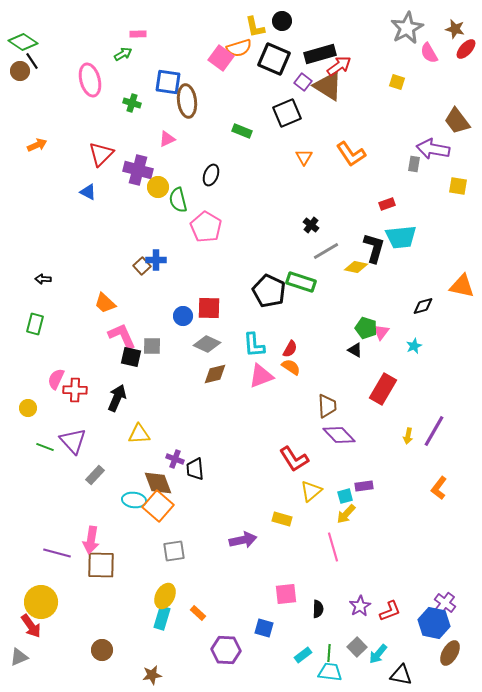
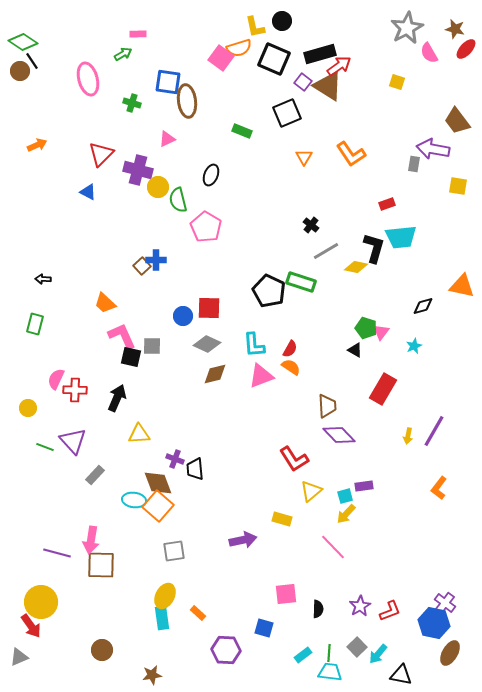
pink ellipse at (90, 80): moved 2 px left, 1 px up
pink line at (333, 547): rotated 28 degrees counterclockwise
cyan rectangle at (162, 618): rotated 25 degrees counterclockwise
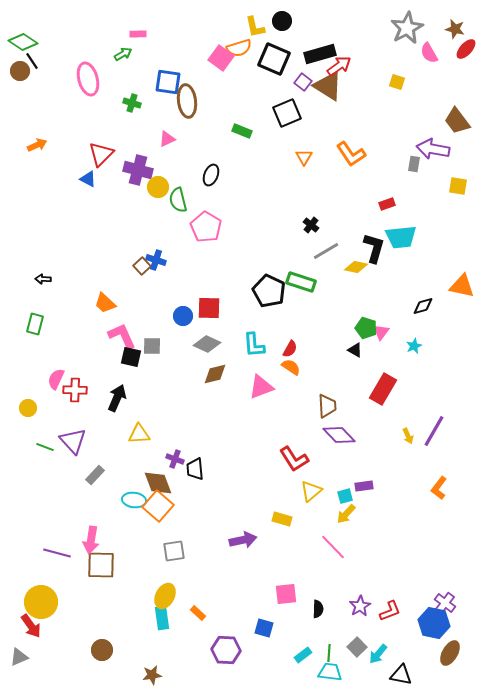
blue triangle at (88, 192): moved 13 px up
blue cross at (156, 260): rotated 18 degrees clockwise
pink triangle at (261, 376): moved 11 px down
yellow arrow at (408, 436): rotated 35 degrees counterclockwise
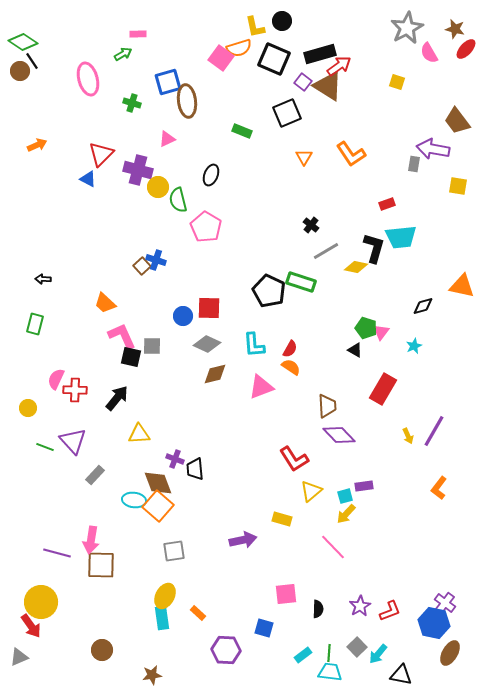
blue square at (168, 82): rotated 24 degrees counterclockwise
black arrow at (117, 398): rotated 16 degrees clockwise
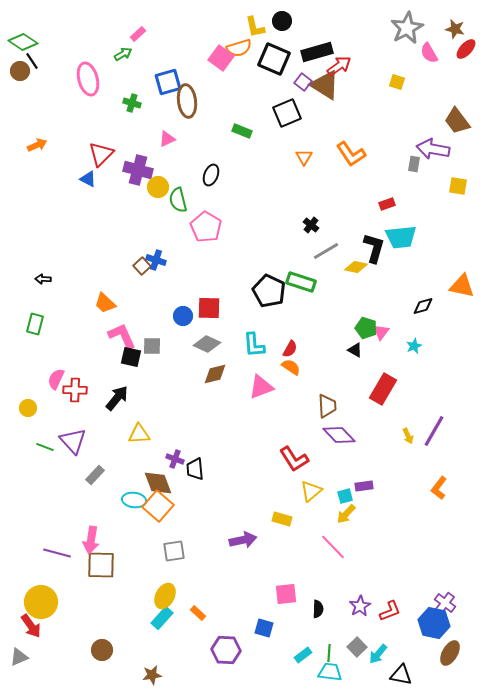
pink rectangle at (138, 34): rotated 42 degrees counterclockwise
black rectangle at (320, 54): moved 3 px left, 2 px up
brown triangle at (328, 86): moved 3 px left, 1 px up
cyan rectangle at (162, 618): rotated 50 degrees clockwise
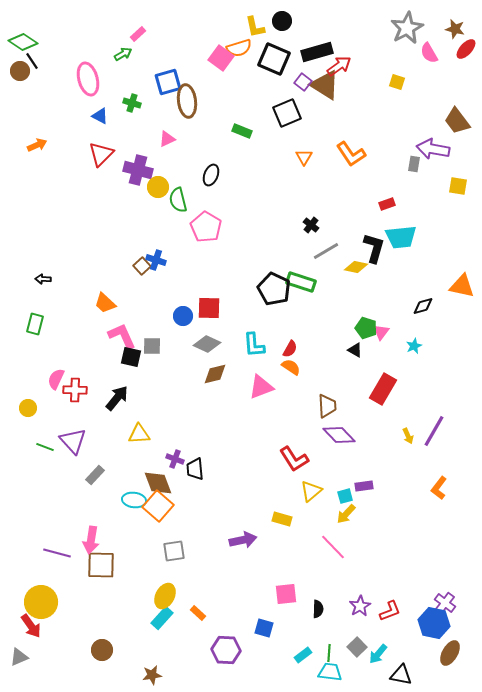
blue triangle at (88, 179): moved 12 px right, 63 px up
black pentagon at (269, 291): moved 5 px right, 2 px up
